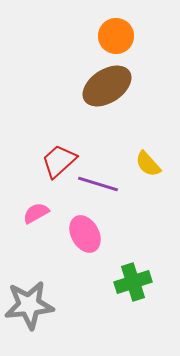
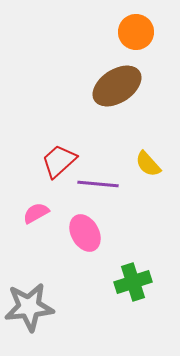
orange circle: moved 20 px right, 4 px up
brown ellipse: moved 10 px right
purple line: rotated 12 degrees counterclockwise
pink ellipse: moved 1 px up
gray star: moved 2 px down
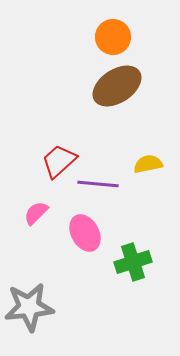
orange circle: moved 23 px left, 5 px down
yellow semicircle: rotated 120 degrees clockwise
pink semicircle: rotated 16 degrees counterclockwise
green cross: moved 20 px up
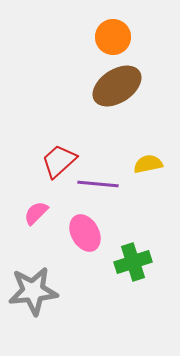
gray star: moved 4 px right, 16 px up
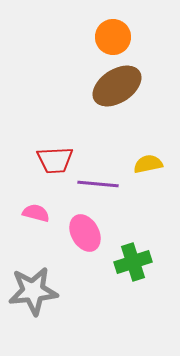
red trapezoid: moved 4 px left, 1 px up; rotated 141 degrees counterclockwise
pink semicircle: rotated 60 degrees clockwise
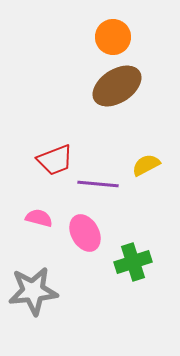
red trapezoid: rotated 18 degrees counterclockwise
yellow semicircle: moved 2 px left, 1 px down; rotated 16 degrees counterclockwise
pink semicircle: moved 3 px right, 5 px down
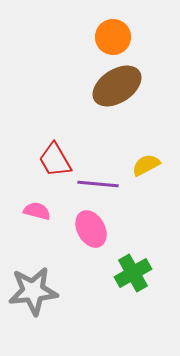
red trapezoid: rotated 81 degrees clockwise
pink semicircle: moved 2 px left, 7 px up
pink ellipse: moved 6 px right, 4 px up
green cross: moved 11 px down; rotated 12 degrees counterclockwise
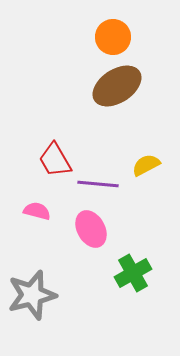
gray star: moved 1 px left, 4 px down; rotated 9 degrees counterclockwise
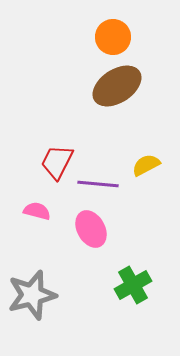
red trapezoid: moved 2 px right, 2 px down; rotated 57 degrees clockwise
green cross: moved 12 px down
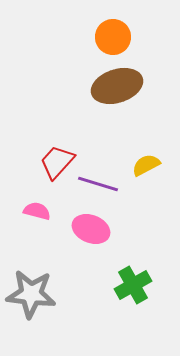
brown ellipse: rotated 15 degrees clockwise
red trapezoid: rotated 15 degrees clockwise
purple line: rotated 12 degrees clockwise
pink ellipse: rotated 39 degrees counterclockwise
gray star: moved 1 px left, 1 px up; rotated 21 degrees clockwise
